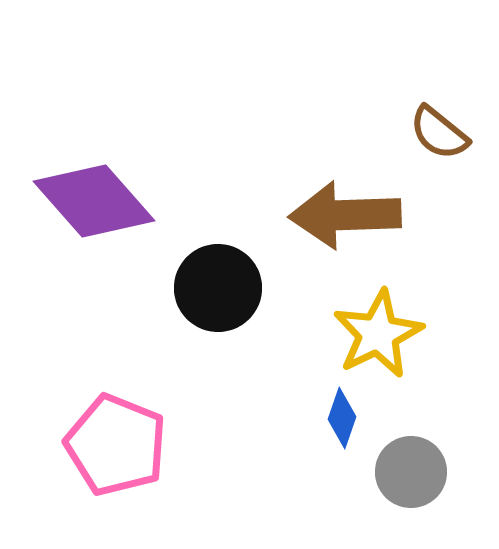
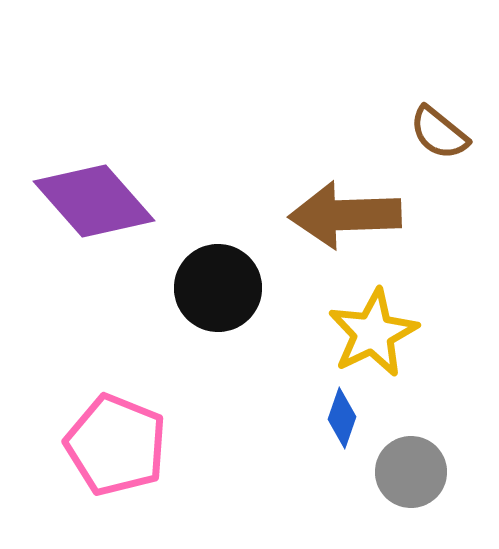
yellow star: moved 5 px left, 1 px up
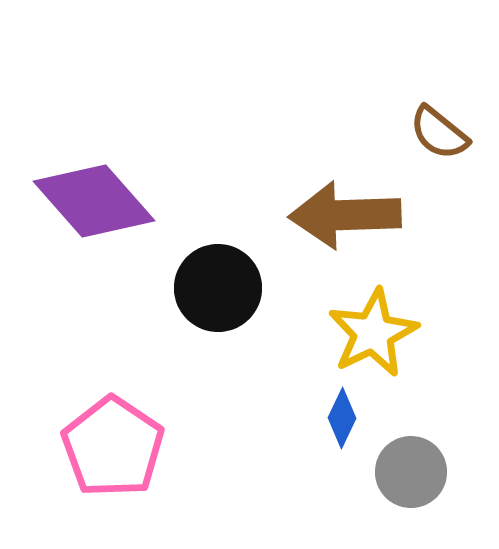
blue diamond: rotated 6 degrees clockwise
pink pentagon: moved 3 px left, 2 px down; rotated 12 degrees clockwise
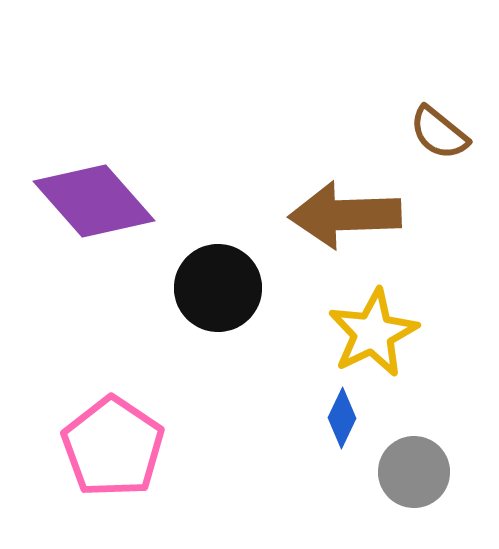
gray circle: moved 3 px right
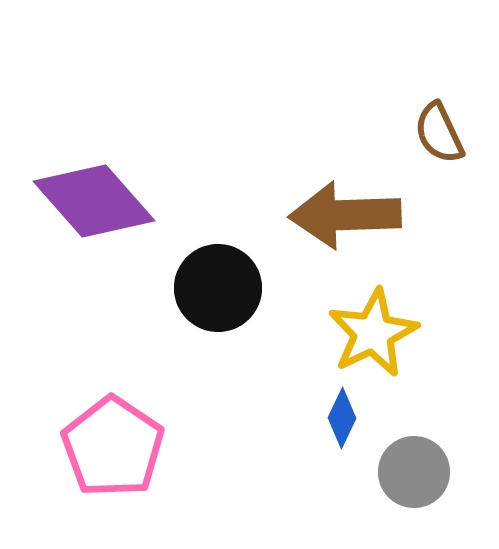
brown semicircle: rotated 26 degrees clockwise
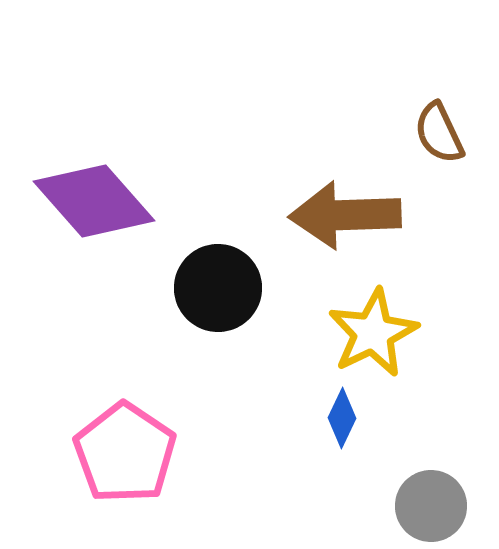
pink pentagon: moved 12 px right, 6 px down
gray circle: moved 17 px right, 34 px down
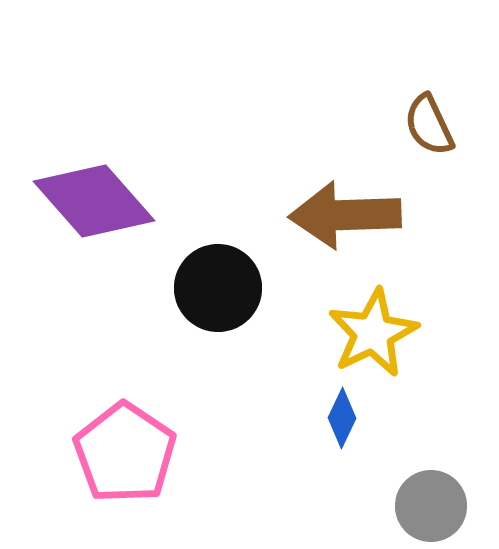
brown semicircle: moved 10 px left, 8 px up
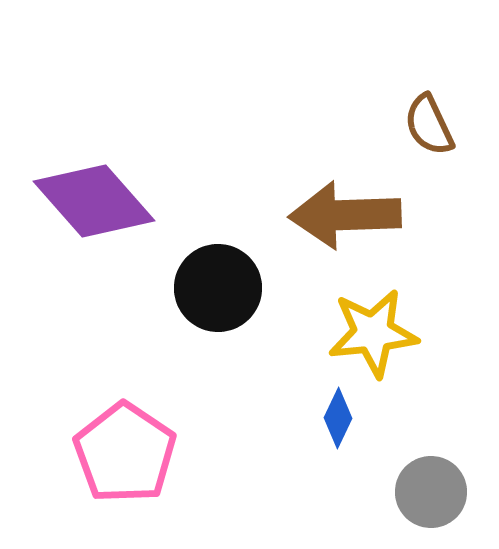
yellow star: rotated 20 degrees clockwise
blue diamond: moved 4 px left
gray circle: moved 14 px up
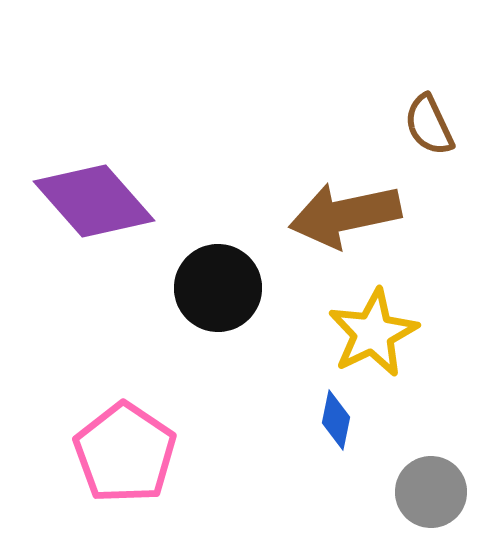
brown arrow: rotated 10 degrees counterclockwise
yellow star: rotated 20 degrees counterclockwise
blue diamond: moved 2 px left, 2 px down; rotated 14 degrees counterclockwise
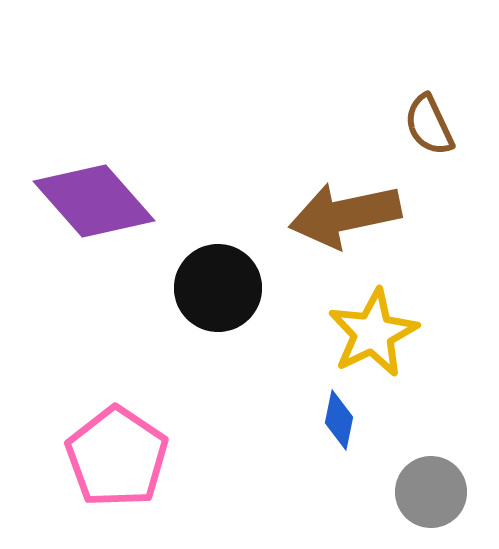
blue diamond: moved 3 px right
pink pentagon: moved 8 px left, 4 px down
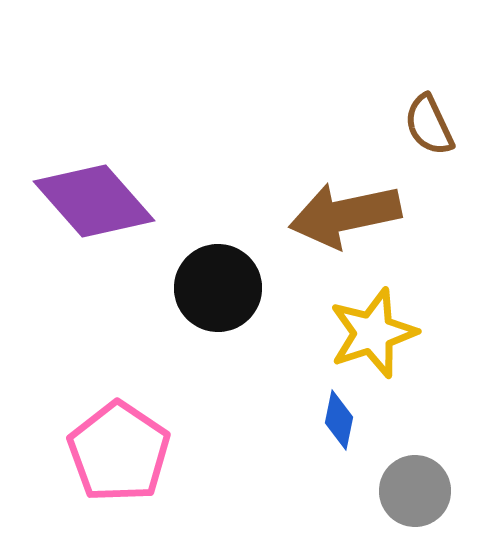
yellow star: rotated 8 degrees clockwise
pink pentagon: moved 2 px right, 5 px up
gray circle: moved 16 px left, 1 px up
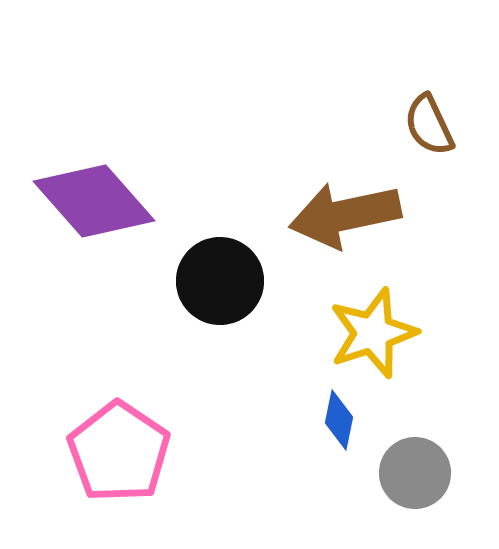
black circle: moved 2 px right, 7 px up
gray circle: moved 18 px up
